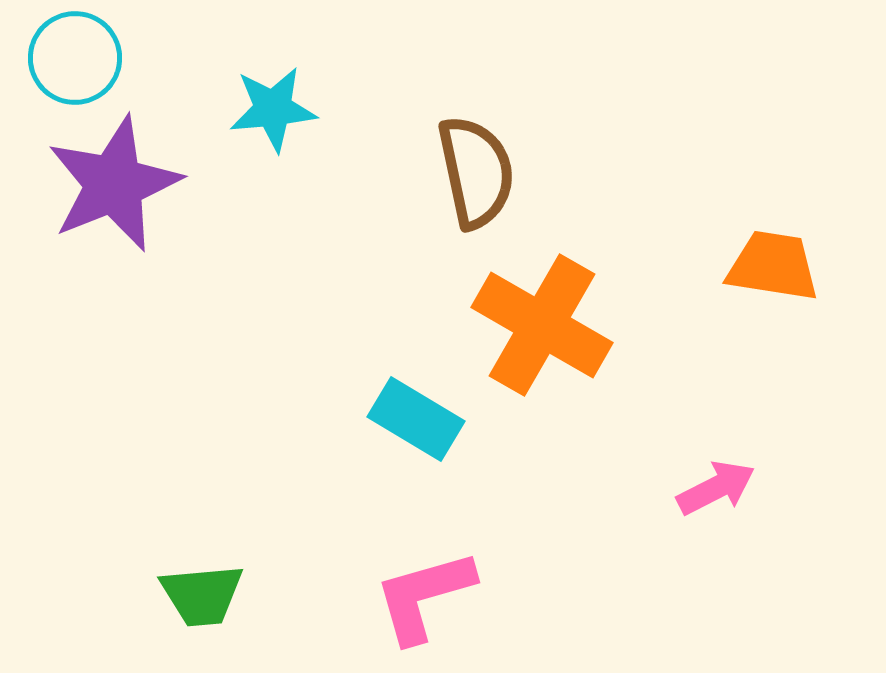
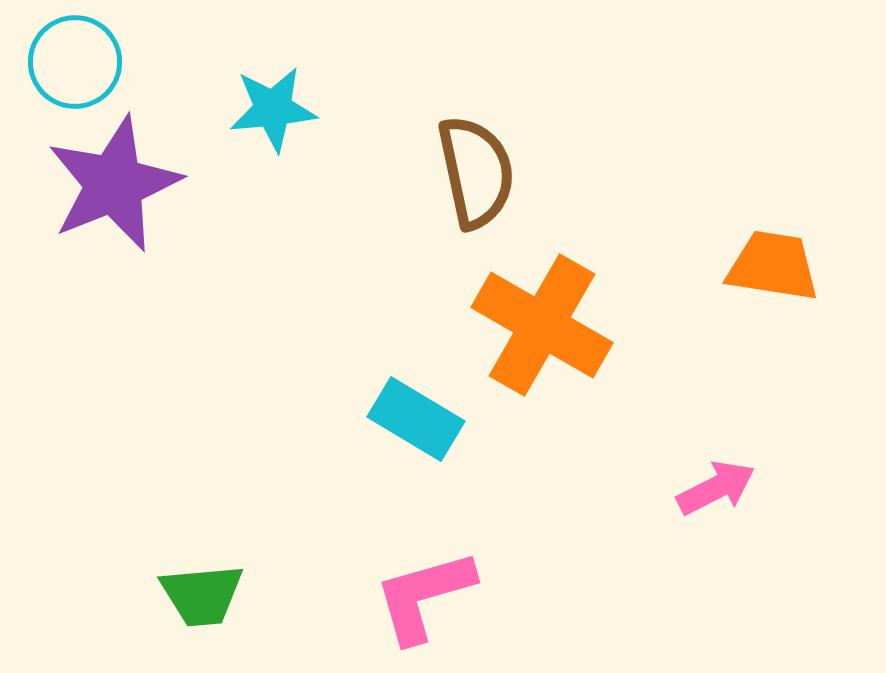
cyan circle: moved 4 px down
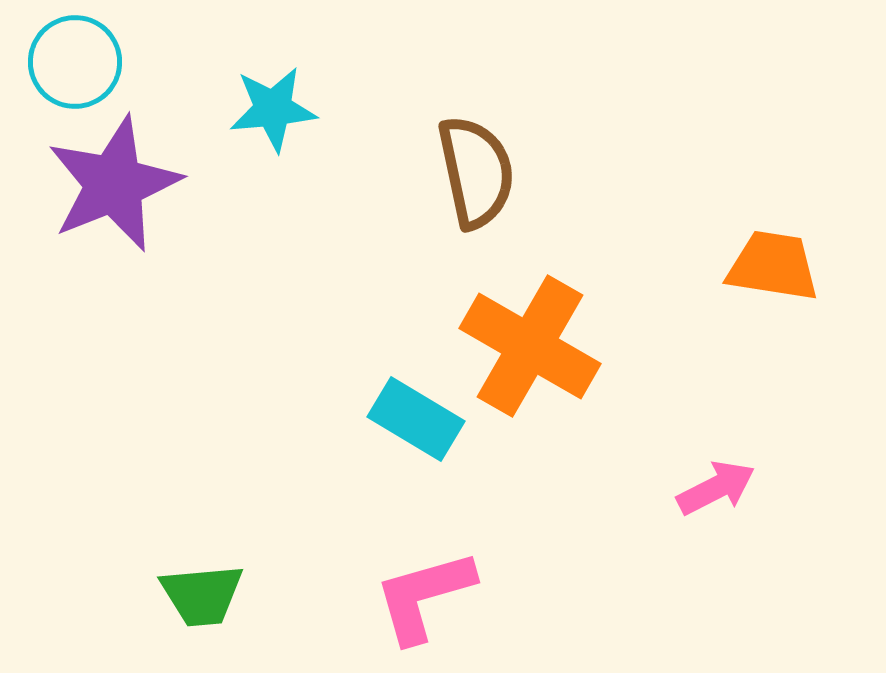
orange cross: moved 12 px left, 21 px down
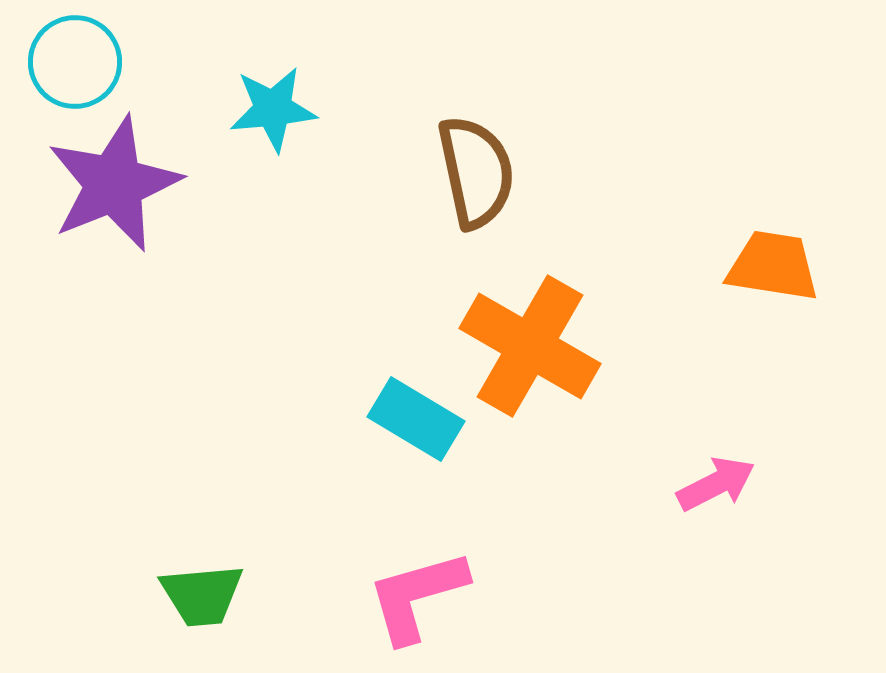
pink arrow: moved 4 px up
pink L-shape: moved 7 px left
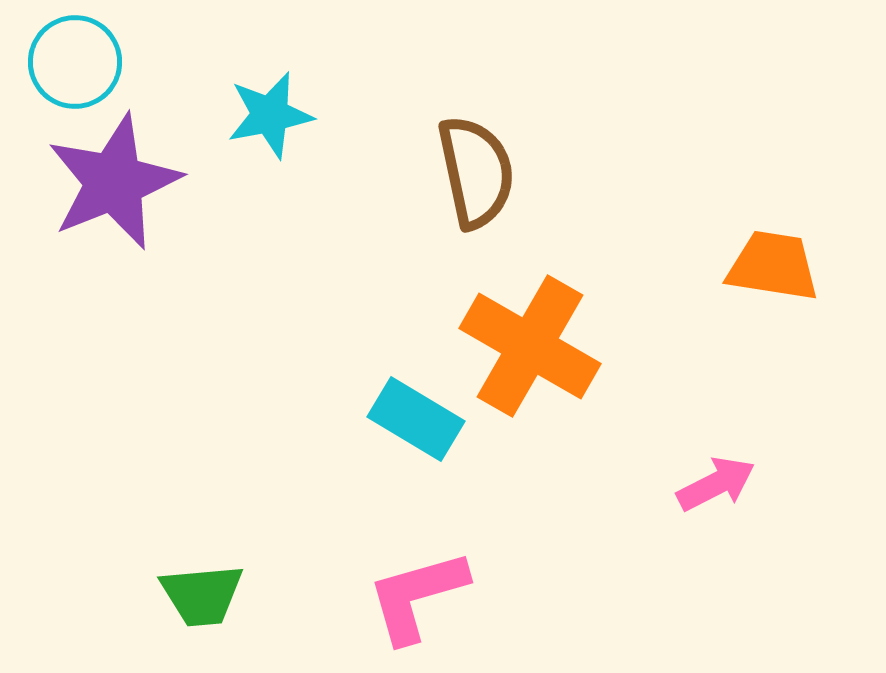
cyan star: moved 3 px left, 6 px down; rotated 6 degrees counterclockwise
purple star: moved 2 px up
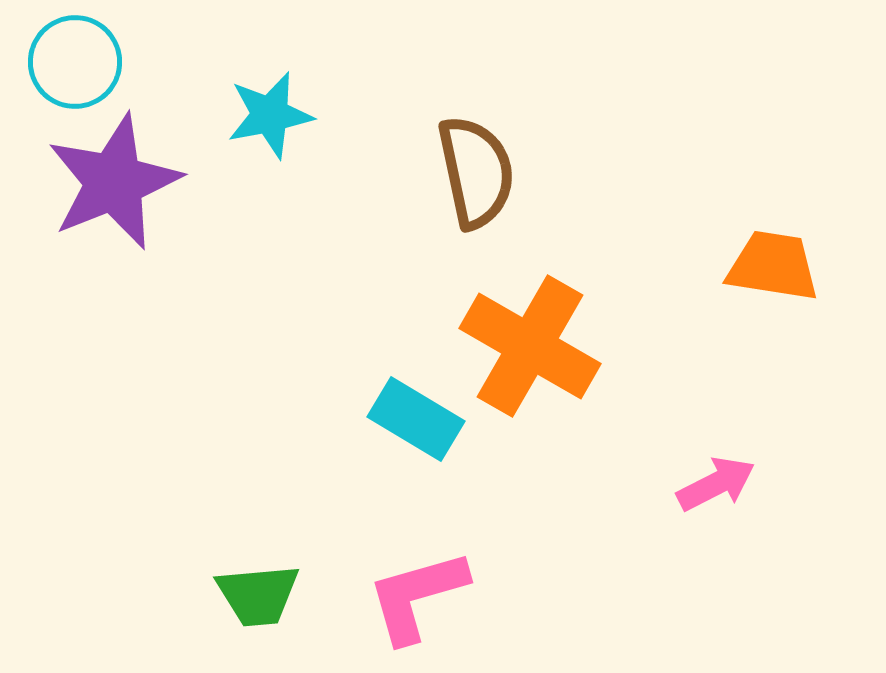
green trapezoid: moved 56 px right
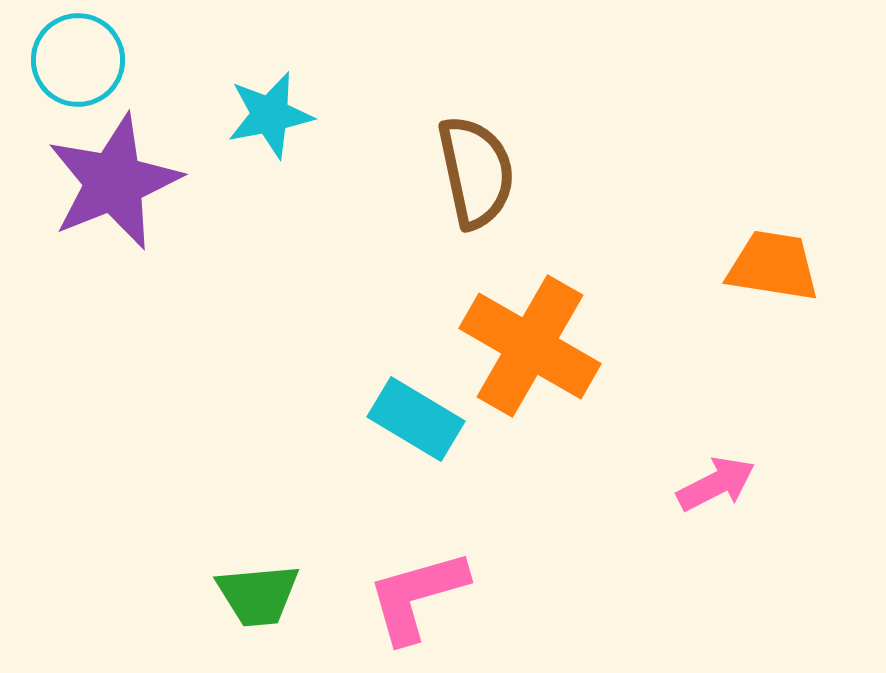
cyan circle: moved 3 px right, 2 px up
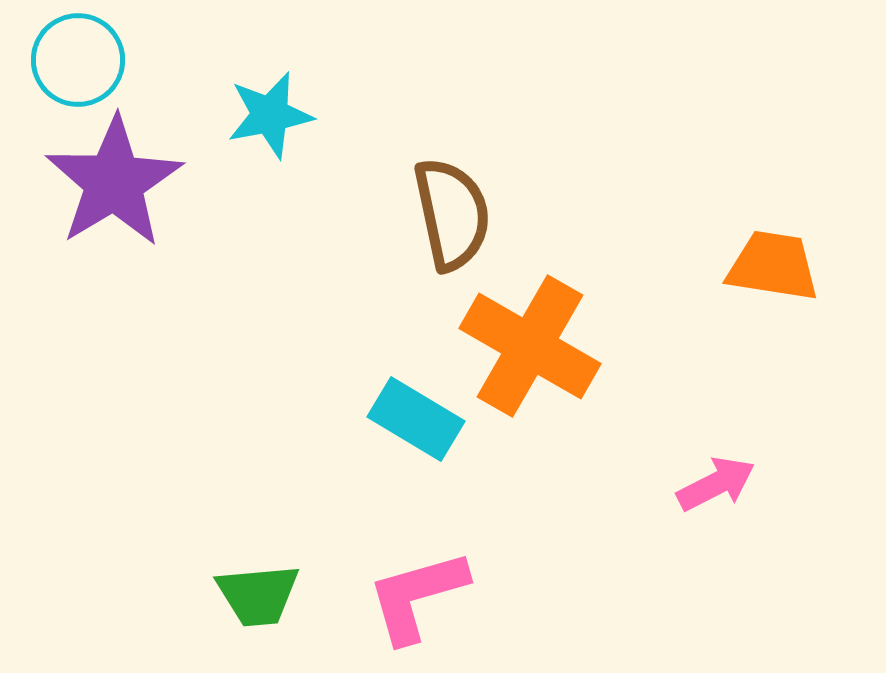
brown semicircle: moved 24 px left, 42 px down
purple star: rotated 9 degrees counterclockwise
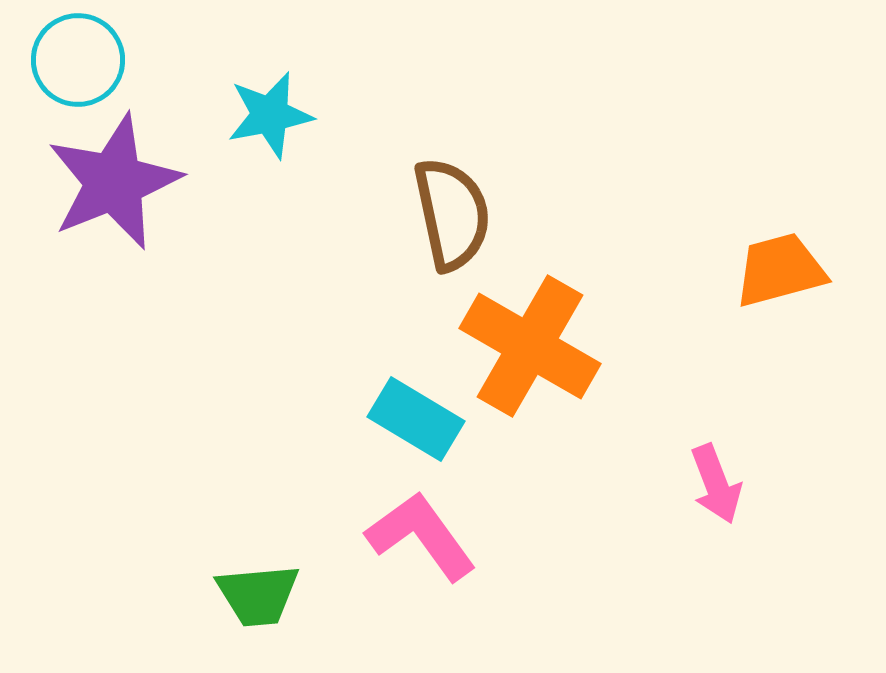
purple star: rotated 9 degrees clockwise
orange trapezoid: moved 7 px right, 4 px down; rotated 24 degrees counterclockwise
pink arrow: rotated 96 degrees clockwise
pink L-shape: moved 4 px right, 60 px up; rotated 70 degrees clockwise
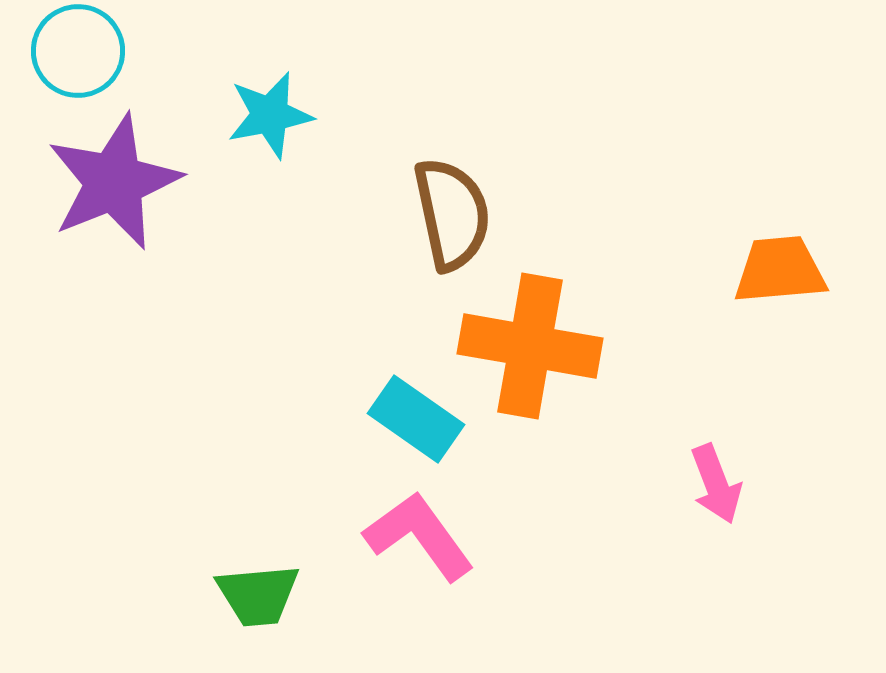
cyan circle: moved 9 px up
orange trapezoid: rotated 10 degrees clockwise
orange cross: rotated 20 degrees counterclockwise
cyan rectangle: rotated 4 degrees clockwise
pink L-shape: moved 2 px left
